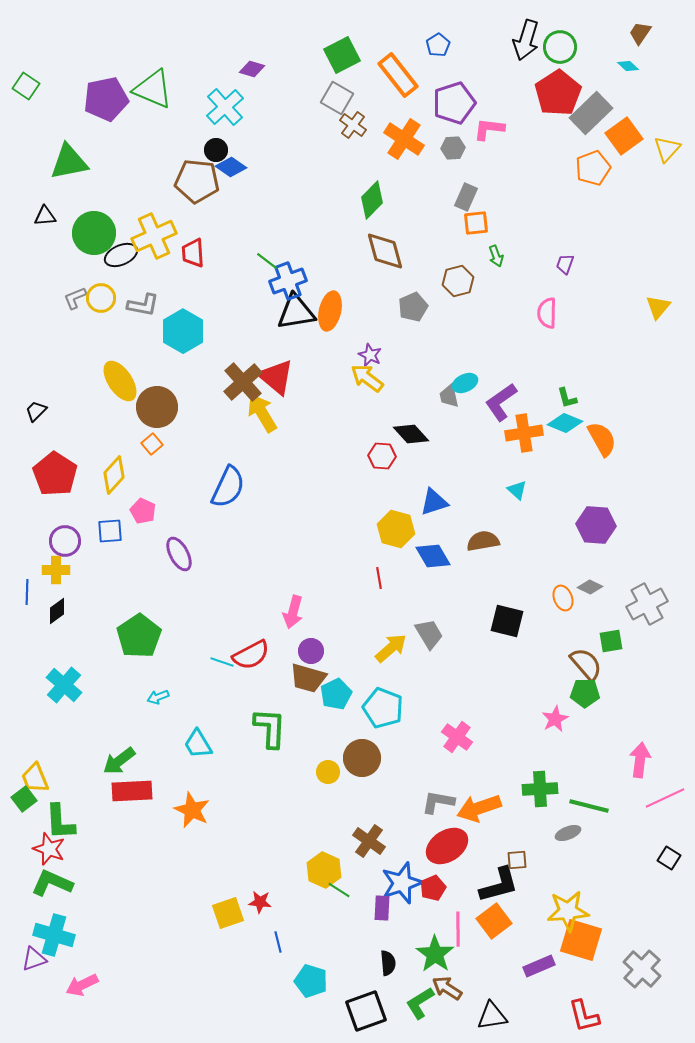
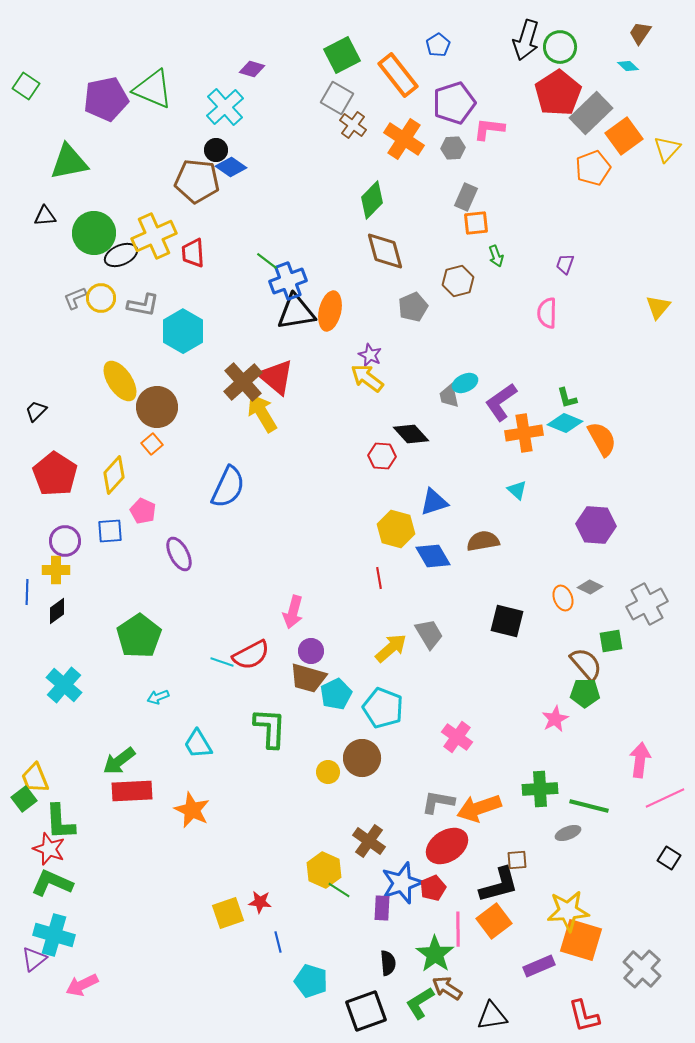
purple triangle at (34, 959): rotated 20 degrees counterclockwise
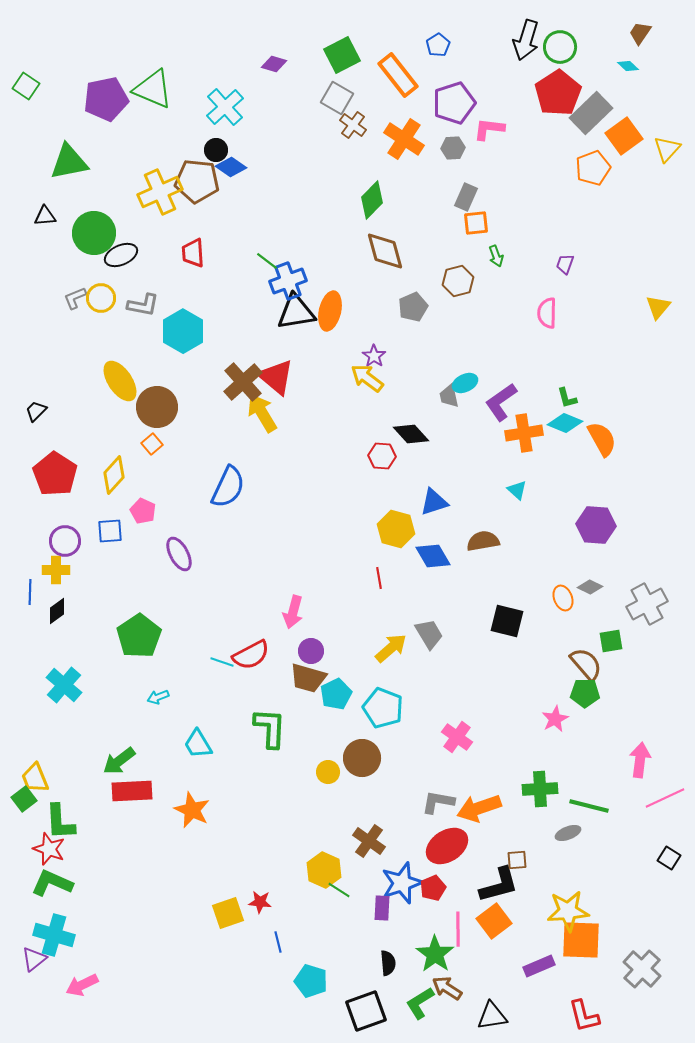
purple diamond at (252, 69): moved 22 px right, 5 px up
yellow cross at (154, 236): moved 6 px right, 44 px up
purple star at (370, 355): moved 4 px right, 1 px down; rotated 10 degrees clockwise
blue line at (27, 592): moved 3 px right
orange square at (581, 940): rotated 15 degrees counterclockwise
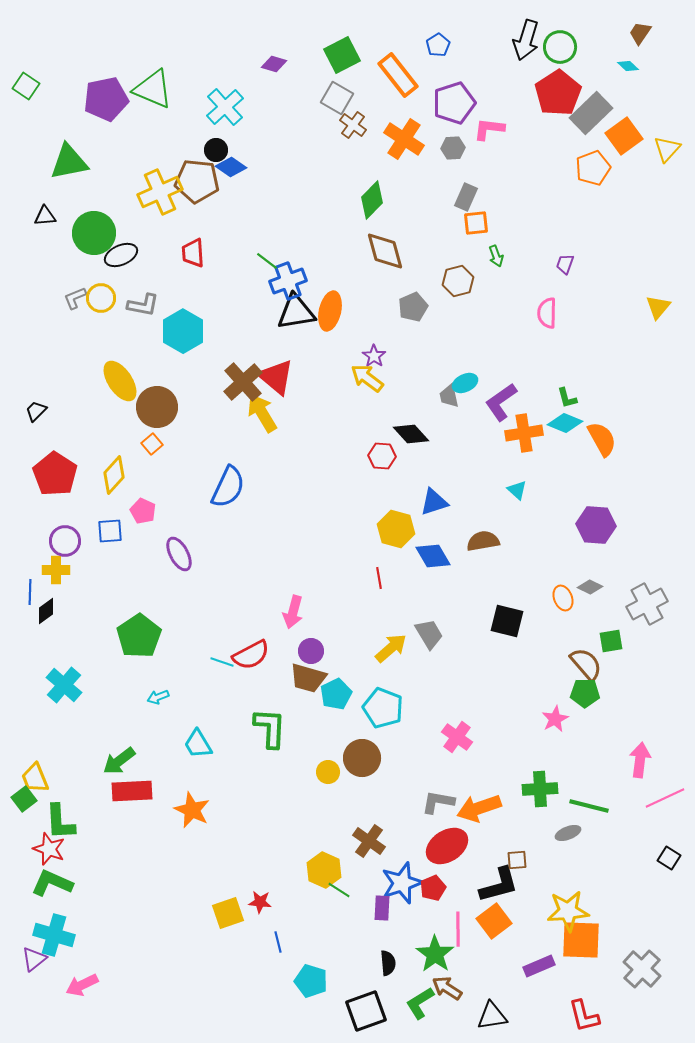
black diamond at (57, 611): moved 11 px left
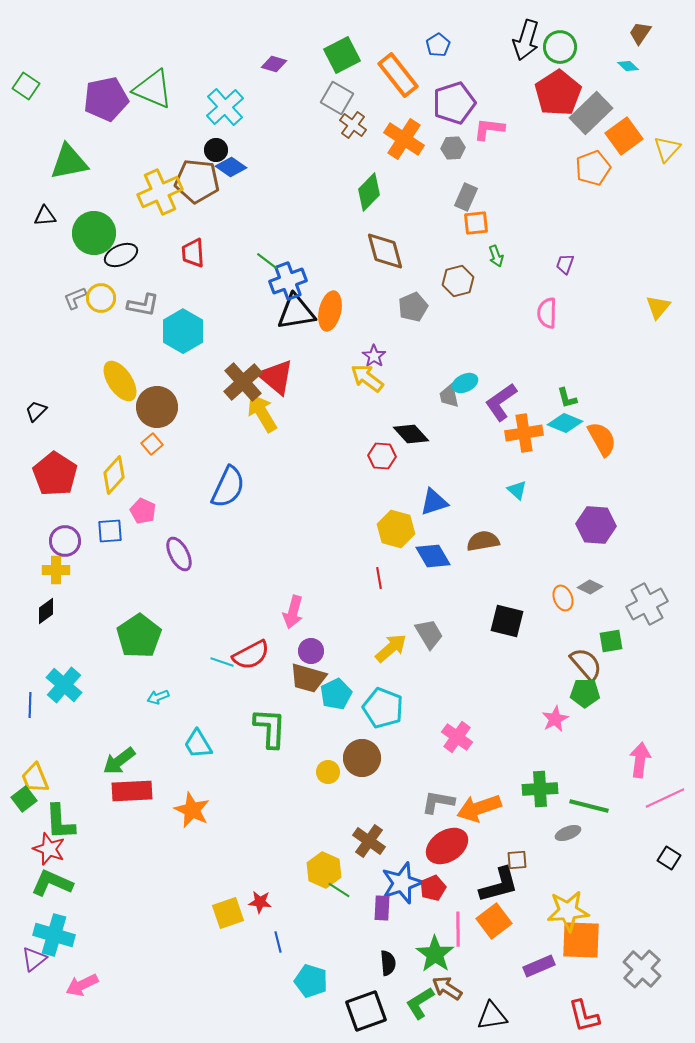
green diamond at (372, 200): moved 3 px left, 8 px up
blue line at (30, 592): moved 113 px down
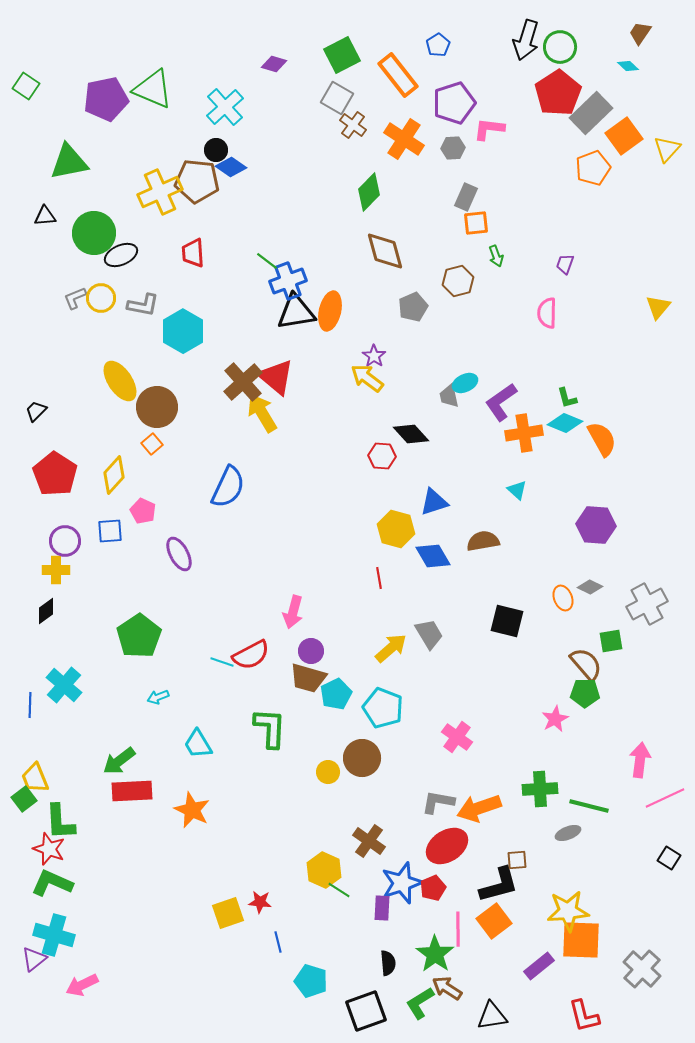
purple rectangle at (539, 966): rotated 16 degrees counterclockwise
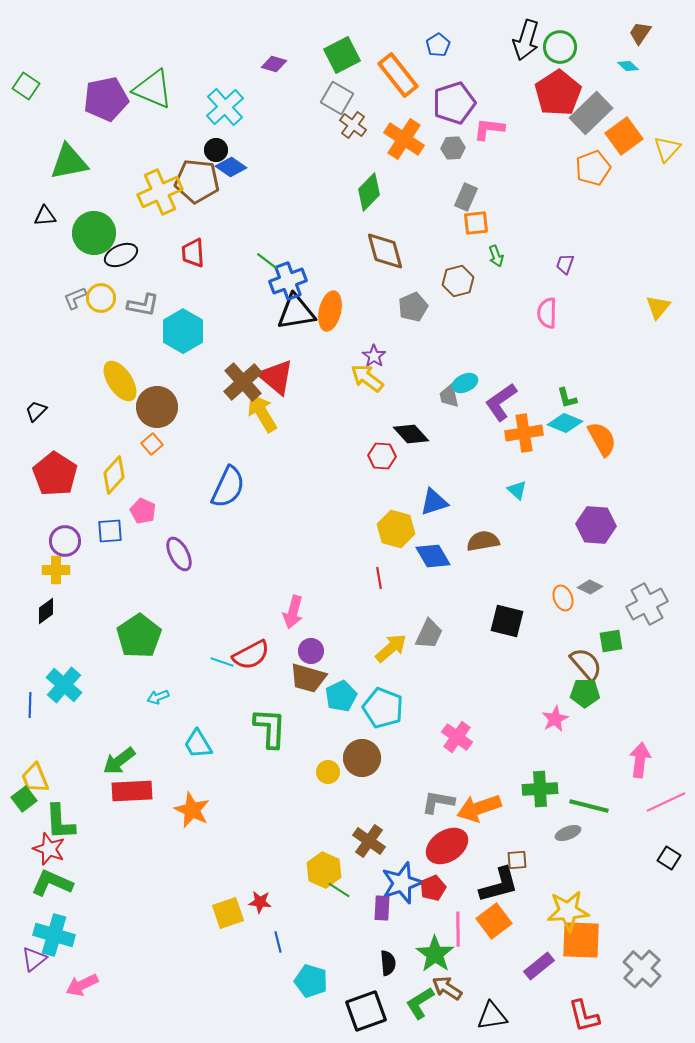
gray trapezoid at (429, 634): rotated 56 degrees clockwise
cyan pentagon at (336, 694): moved 5 px right, 2 px down
pink line at (665, 798): moved 1 px right, 4 px down
